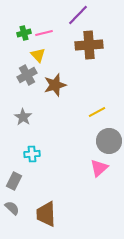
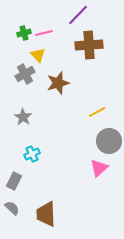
gray cross: moved 2 px left, 1 px up
brown star: moved 3 px right, 2 px up
cyan cross: rotated 21 degrees counterclockwise
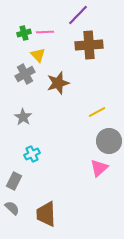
pink line: moved 1 px right, 1 px up; rotated 12 degrees clockwise
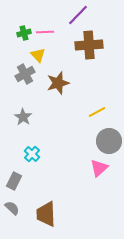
cyan cross: rotated 21 degrees counterclockwise
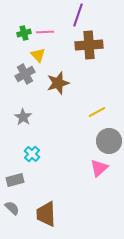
purple line: rotated 25 degrees counterclockwise
gray rectangle: moved 1 px right, 1 px up; rotated 48 degrees clockwise
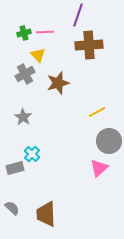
gray rectangle: moved 12 px up
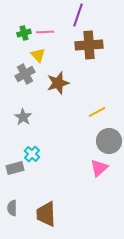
gray semicircle: rotated 133 degrees counterclockwise
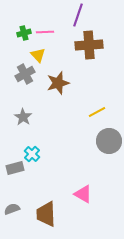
pink triangle: moved 16 px left, 26 px down; rotated 48 degrees counterclockwise
gray semicircle: moved 1 px down; rotated 70 degrees clockwise
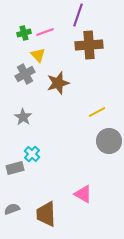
pink line: rotated 18 degrees counterclockwise
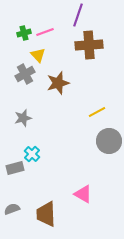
gray star: moved 1 px down; rotated 24 degrees clockwise
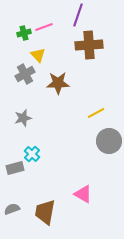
pink line: moved 1 px left, 5 px up
brown star: rotated 15 degrees clockwise
yellow line: moved 1 px left, 1 px down
brown trapezoid: moved 1 px left, 2 px up; rotated 12 degrees clockwise
